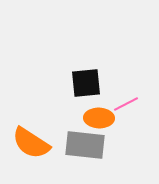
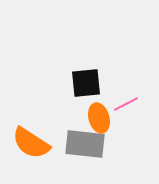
orange ellipse: rotated 72 degrees clockwise
gray rectangle: moved 1 px up
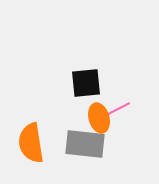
pink line: moved 8 px left, 5 px down
orange semicircle: rotated 48 degrees clockwise
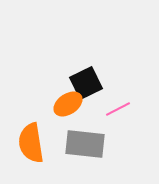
black square: rotated 20 degrees counterclockwise
orange ellipse: moved 31 px left, 14 px up; rotated 72 degrees clockwise
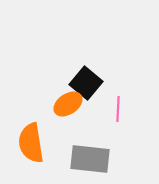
black square: rotated 24 degrees counterclockwise
pink line: rotated 60 degrees counterclockwise
gray rectangle: moved 5 px right, 15 px down
